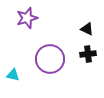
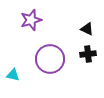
purple star: moved 4 px right, 2 px down
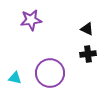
purple star: rotated 10 degrees clockwise
purple circle: moved 14 px down
cyan triangle: moved 2 px right, 3 px down
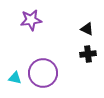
purple circle: moved 7 px left
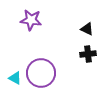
purple star: rotated 15 degrees clockwise
purple circle: moved 2 px left
cyan triangle: rotated 16 degrees clockwise
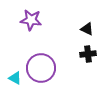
purple circle: moved 5 px up
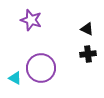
purple star: rotated 10 degrees clockwise
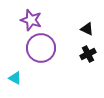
black cross: rotated 21 degrees counterclockwise
purple circle: moved 20 px up
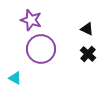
purple circle: moved 1 px down
black cross: rotated 21 degrees counterclockwise
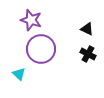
black cross: rotated 14 degrees counterclockwise
cyan triangle: moved 4 px right, 4 px up; rotated 16 degrees clockwise
